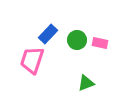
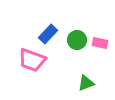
pink trapezoid: rotated 88 degrees counterclockwise
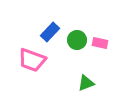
blue rectangle: moved 2 px right, 2 px up
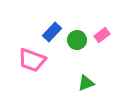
blue rectangle: moved 2 px right
pink rectangle: moved 2 px right, 8 px up; rotated 49 degrees counterclockwise
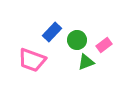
pink rectangle: moved 2 px right, 10 px down
green triangle: moved 21 px up
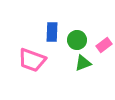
blue rectangle: rotated 42 degrees counterclockwise
green triangle: moved 3 px left, 1 px down
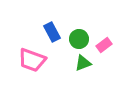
blue rectangle: rotated 30 degrees counterclockwise
green circle: moved 2 px right, 1 px up
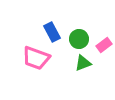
pink trapezoid: moved 4 px right, 2 px up
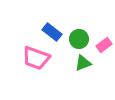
blue rectangle: rotated 24 degrees counterclockwise
